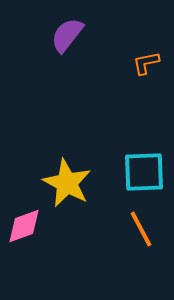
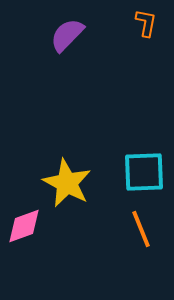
purple semicircle: rotated 6 degrees clockwise
orange L-shape: moved 40 px up; rotated 112 degrees clockwise
orange line: rotated 6 degrees clockwise
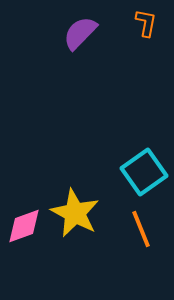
purple semicircle: moved 13 px right, 2 px up
cyan square: rotated 33 degrees counterclockwise
yellow star: moved 8 px right, 30 px down
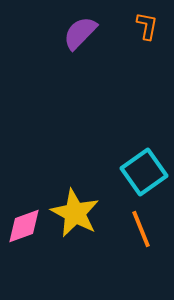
orange L-shape: moved 1 px right, 3 px down
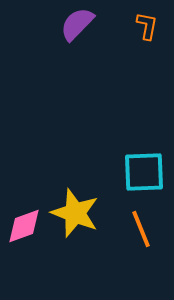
purple semicircle: moved 3 px left, 9 px up
cyan square: rotated 33 degrees clockwise
yellow star: rotated 6 degrees counterclockwise
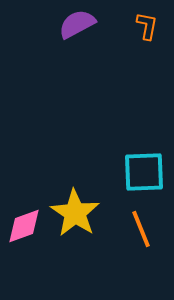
purple semicircle: rotated 18 degrees clockwise
yellow star: rotated 12 degrees clockwise
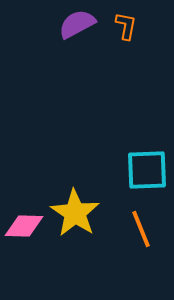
orange L-shape: moved 21 px left
cyan square: moved 3 px right, 2 px up
pink diamond: rotated 21 degrees clockwise
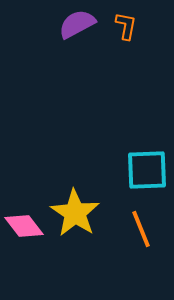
pink diamond: rotated 51 degrees clockwise
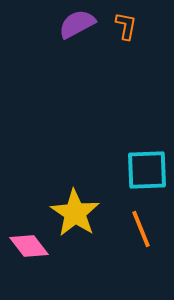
pink diamond: moved 5 px right, 20 px down
